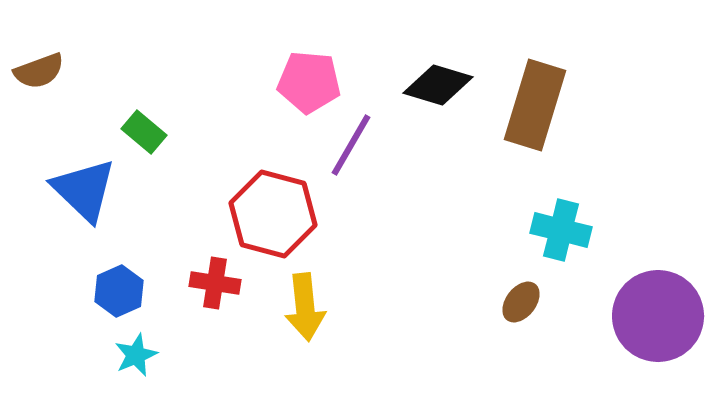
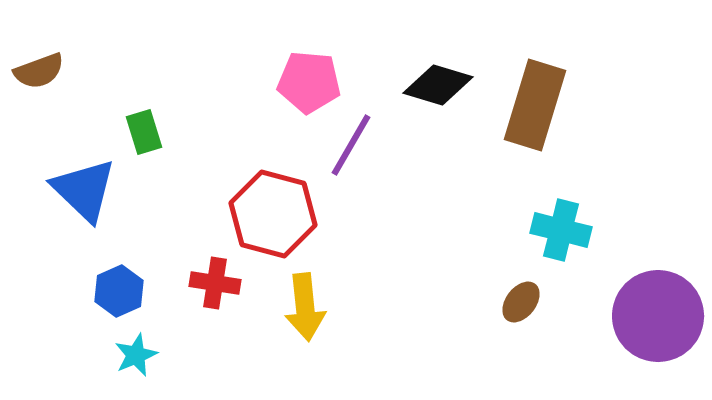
green rectangle: rotated 33 degrees clockwise
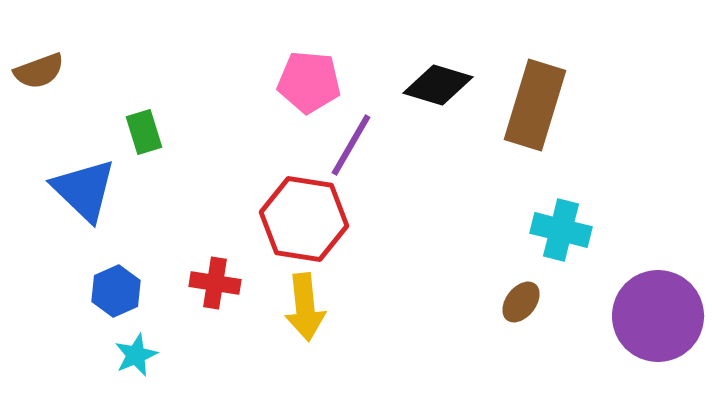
red hexagon: moved 31 px right, 5 px down; rotated 6 degrees counterclockwise
blue hexagon: moved 3 px left
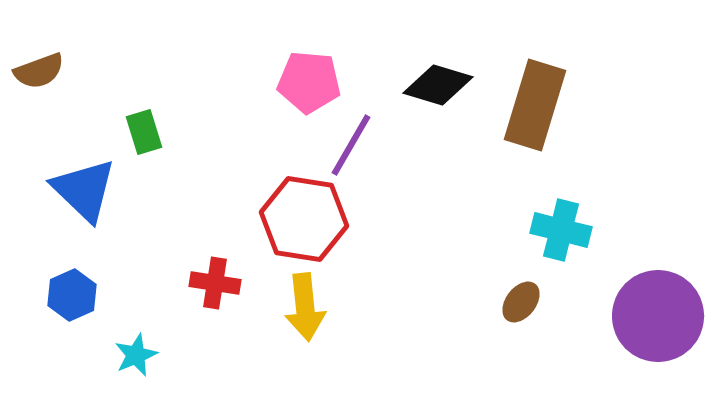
blue hexagon: moved 44 px left, 4 px down
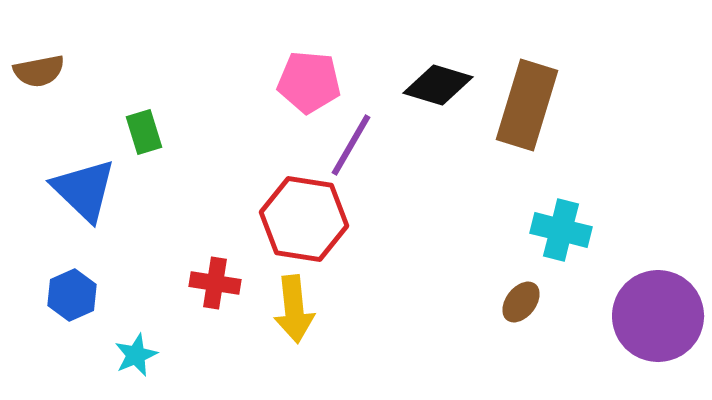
brown semicircle: rotated 9 degrees clockwise
brown rectangle: moved 8 px left
yellow arrow: moved 11 px left, 2 px down
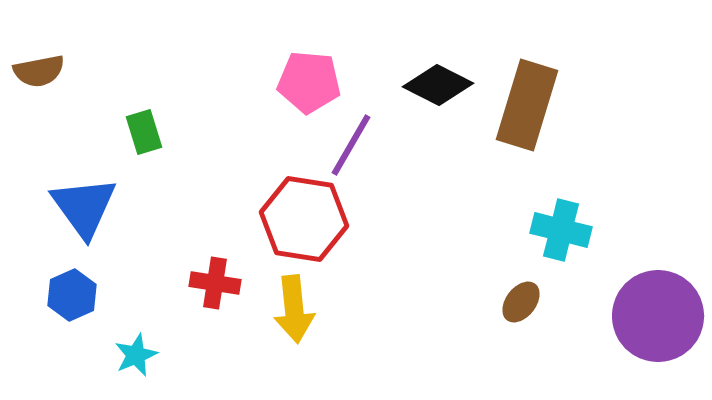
black diamond: rotated 10 degrees clockwise
blue triangle: moved 17 px down; rotated 10 degrees clockwise
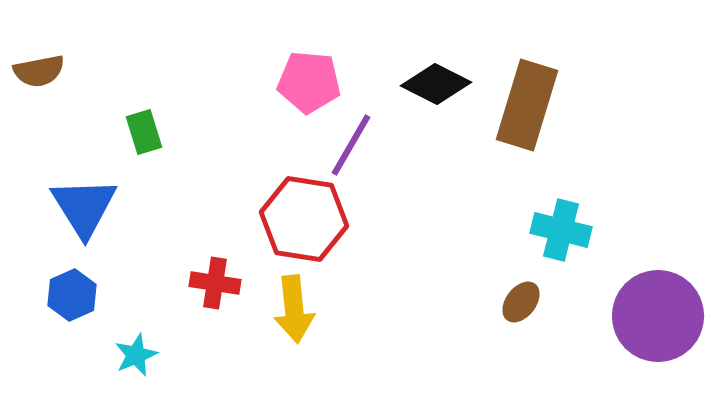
black diamond: moved 2 px left, 1 px up
blue triangle: rotated 4 degrees clockwise
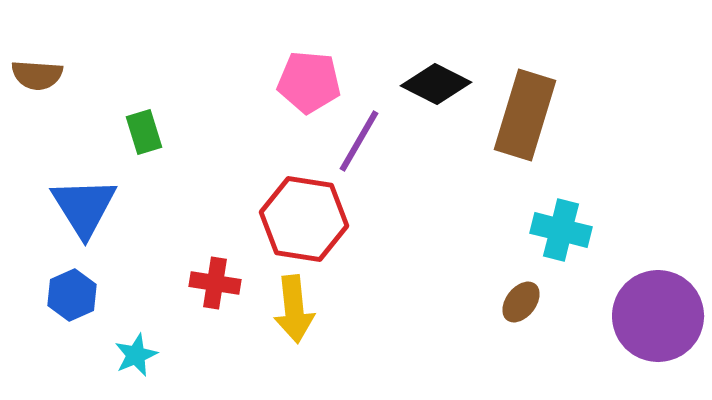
brown semicircle: moved 2 px left, 4 px down; rotated 15 degrees clockwise
brown rectangle: moved 2 px left, 10 px down
purple line: moved 8 px right, 4 px up
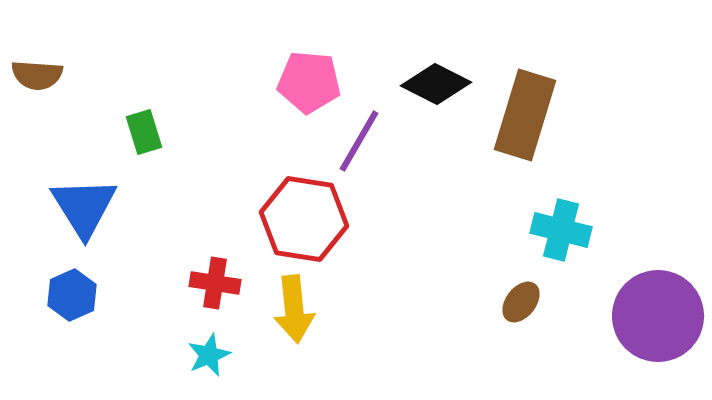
cyan star: moved 73 px right
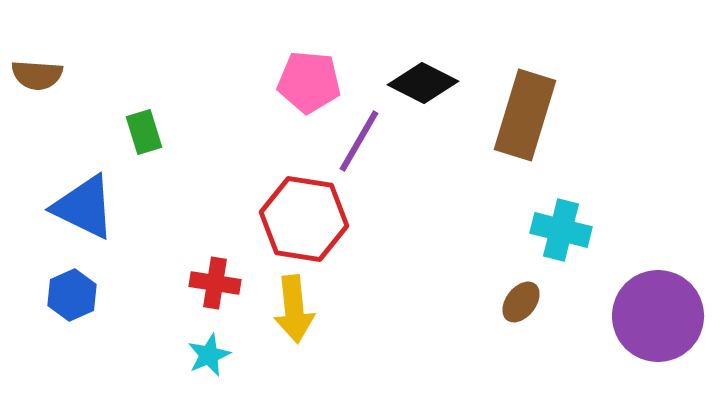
black diamond: moved 13 px left, 1 px up
blue triangle: rotated 32 degrees counterclockwise
